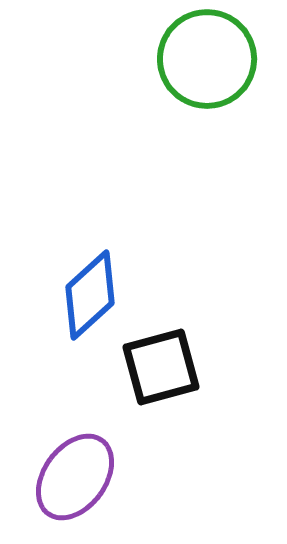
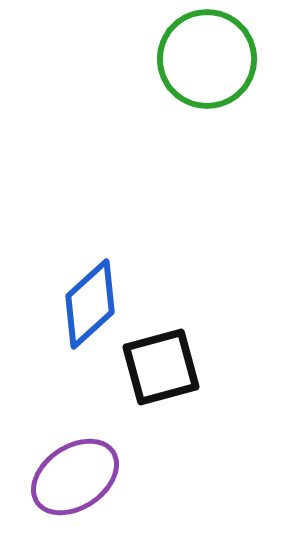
blue diamond: moved 9 px down
purple ellipse: rotated 20 degrees clockwise
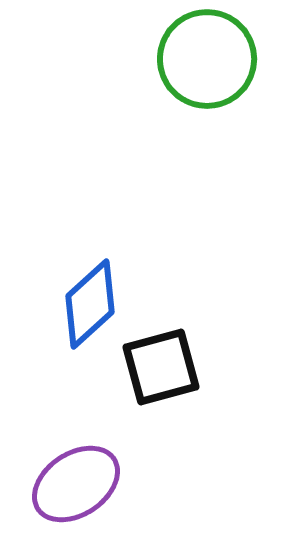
purple ellipse: moved 1 px right, 7 px down
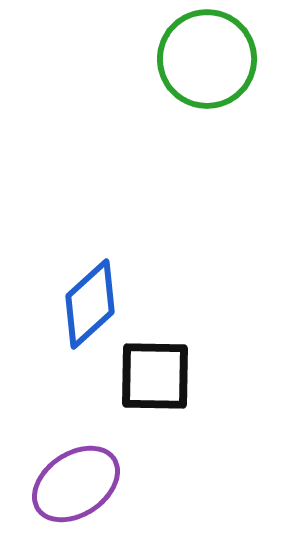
black square: moved 6 px left, 9 px down; rotated 16 degrees clockwise
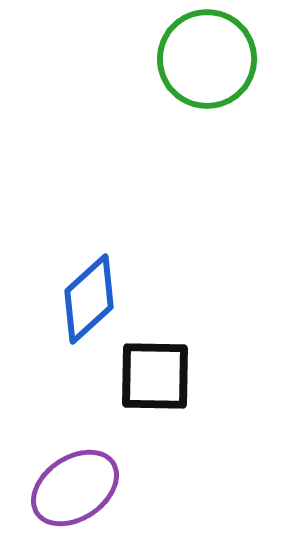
blue diamond: moved 1 px left, 5 px up
purple ellipse: moved 1 px left, 4 px down
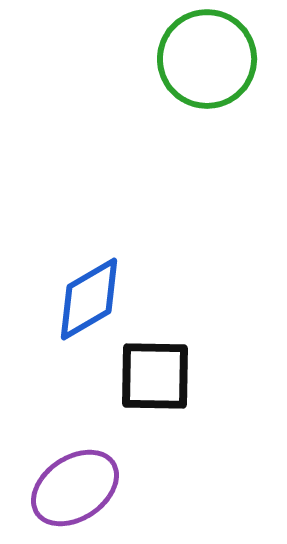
blue diamond: rotated 12 degrees clockwise
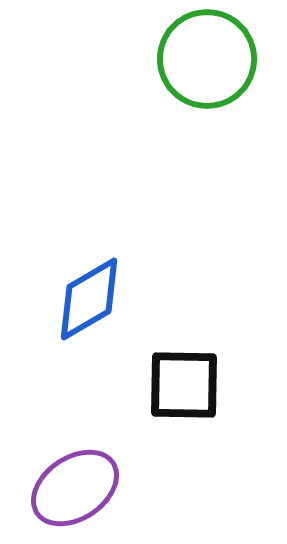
black square: moved 29 px right, 9 px down
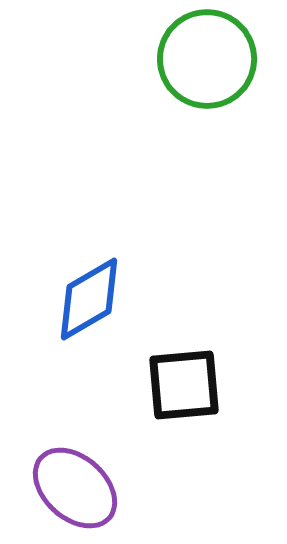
black square: rotated 6 degrees counterclockwise
purple ellipse: rotated 76 degrees clockwise
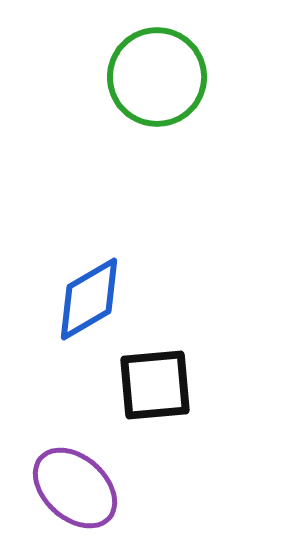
green circle: moved 50 px left, 18 px down
black square: moved 29 px left
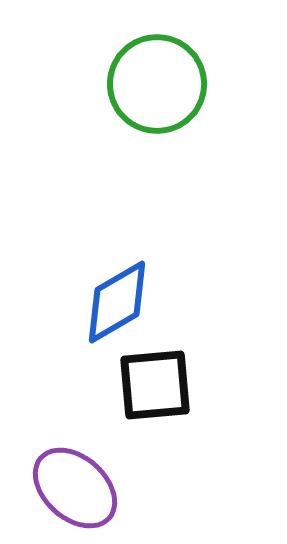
green circle: moved 7 px down
blue diamond: moved 28 px right, 3 px down
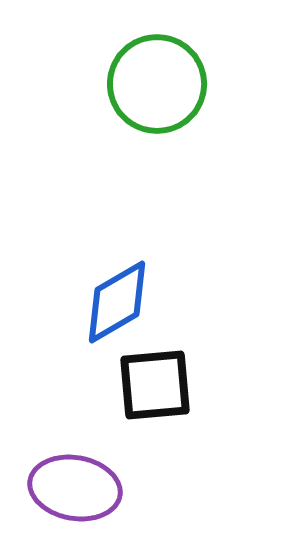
purple ellipse: rotated 32 degrees counterclockwise
